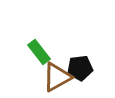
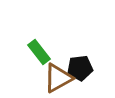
brown triangle: moved 1 px right, 1 px down
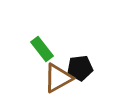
green rectangle: moved 3 px right, 3 px up
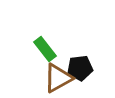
green rectangle: moved 3 px right
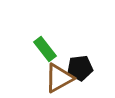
brown triangle: moved 1 px right
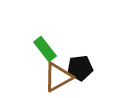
brown triangle: moved 1 px left, 1 px up
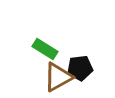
green rectangle: rotated 20 degrees counterclockwise
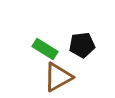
black pentagon: moved 2 px right, 23 px up
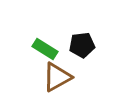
brown triangle: moved 1 px left
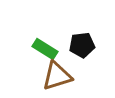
brown triangle: moved 1 px up; rotated 12 degrees clockwise
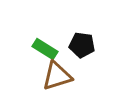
black pentagon: rotated 15 degrees clockwise
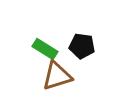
black pentagon: moved 1 px down
